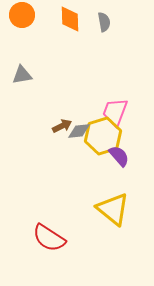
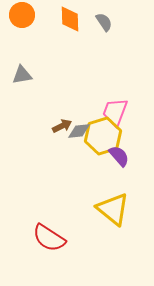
gray semicircle: rotated 24 degrees counterclockwise
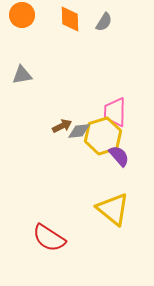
gray semicircle: rotated 66 degrees clockwise
pink trapezoid: rotated 20 degrees counterclockwise
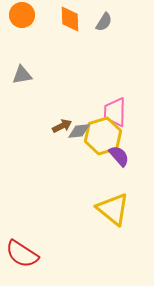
red semicircle: moved 27 px left, 16 px down
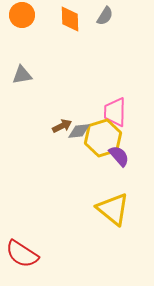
gray semicircle: moved 1 px right, 6 px up
yellow hexagon: moved 2 px down
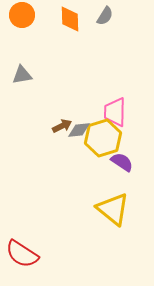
gray diamond: moved 1 px up
purple semicircle: moved 3 px right, 6 px down; rotated 15 degrees counterclockwise
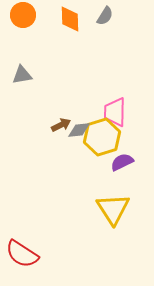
orange circle: moved 1 px right
brown arrow: moved 1 px left, 1 px up
yellow hexagon: moved 1 px left, 1 px up
purple semicircle: rotated 60 degrees counterclockwise
yellow triangle: rotated 18 degrees clockwise
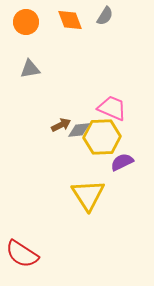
orange circle: moved 3 px right, 7 px down
orange diamond: moved 1 px down; rotated 20 degrees counterclockwise
gray triangle: moved 8 px right, 6 px up
pink trapezoid: moved 3 px left, 4 px up; rotated 112 degrees clockwise
yellow hexagon: rotated 15 degrees clockwise
yellow triangle: moved 25 px left, 14 px up
